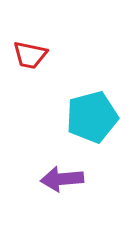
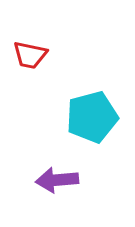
purple arrow: moved 5 px left, 1 px down
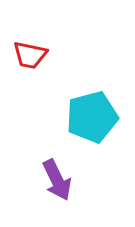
purple arrow: rotated 111 degrees counterclockwise
